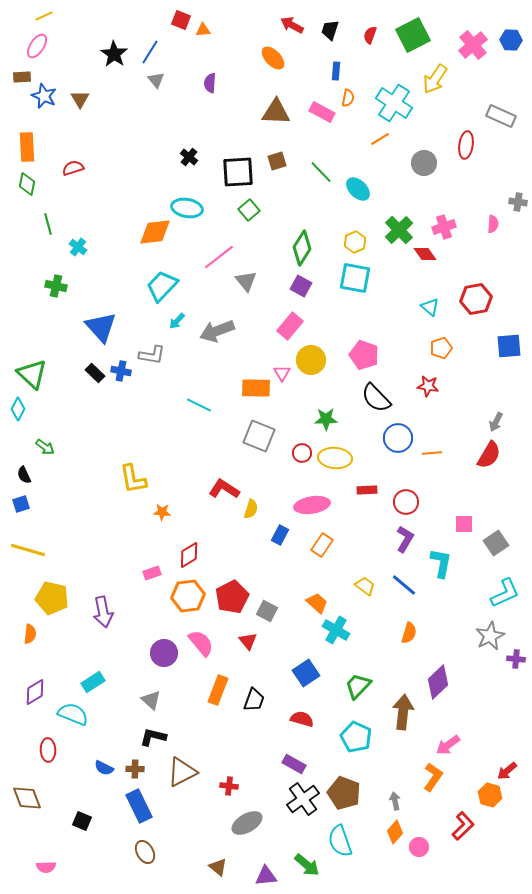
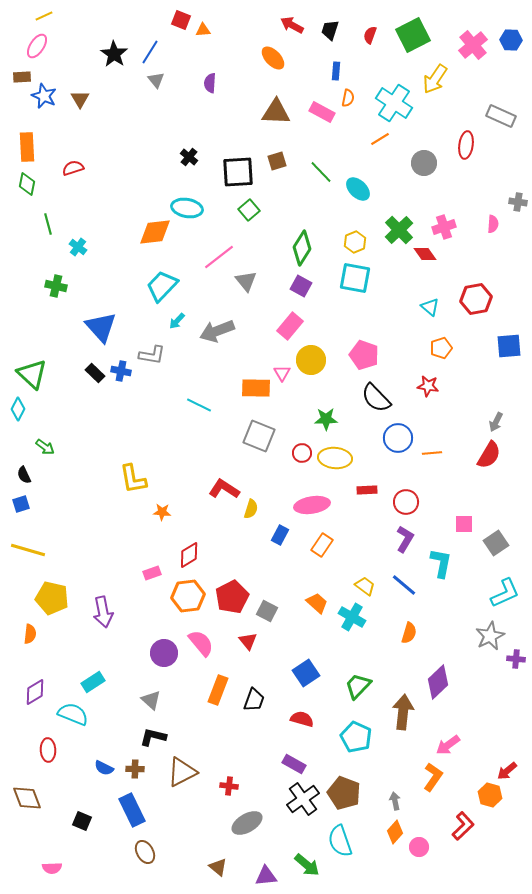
cyan cross at (336, 630): moved 16 px right, 13 px up
blue rectangle at (139, 806): moved 7 px left, 4 px down
pink semicircle at (46, 867): moved 6 px right, 1 px down
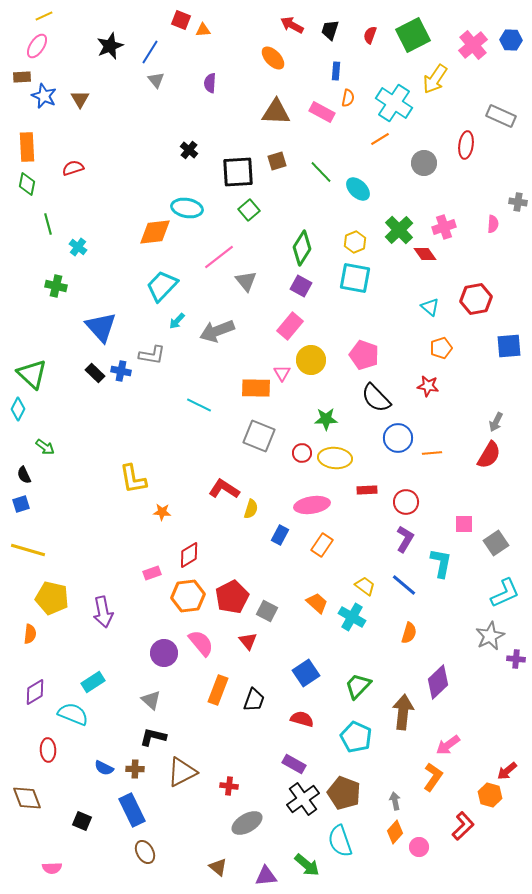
black star at (114, 54): moved 4 px left, 8 px up; rotated 16 degrees clockwise
black cross at (189, 157): moved 7 px up
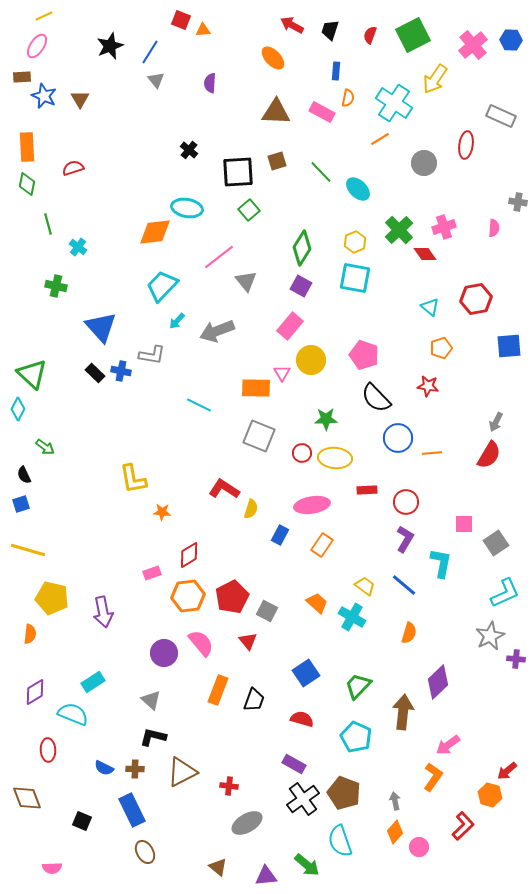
pink semicircle at (493, 224): moved 1 px right, 4 px down
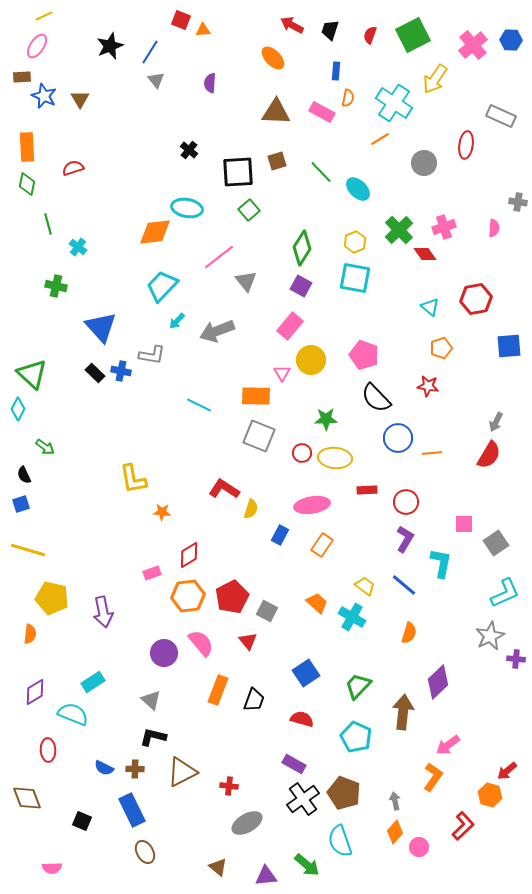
orange rectangle at (256, 388): moved 8 px down
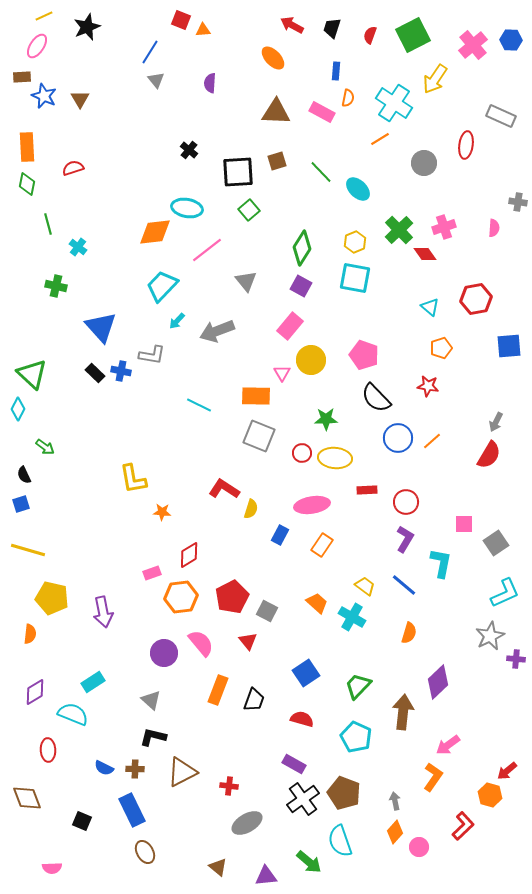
black trapezoid at (330, 30): moved 2 px right, 2 px up
black star at (110, 46): moved 23 px left, 19 px up
pink line at (219, 257): moved 12 px left, 7 px up
orange line at (432, 453): moved 12 px up; rotated 36 degrees counterclockwise
orange hexagon at (188, 596): moved 7 px left, 1 px down
green arrow at (307, 865): moved 2 px right, 3 px up
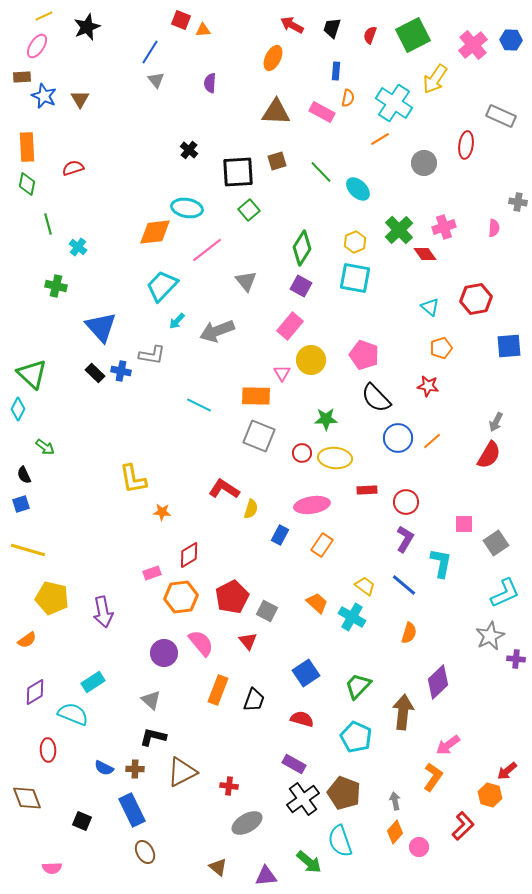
orange ellipse at (273, 58): rotated 70 degrees clockwise
orange semicircle at (30, 634): moved 3 px left, 6 px down; rotated 48 degrees clockwise
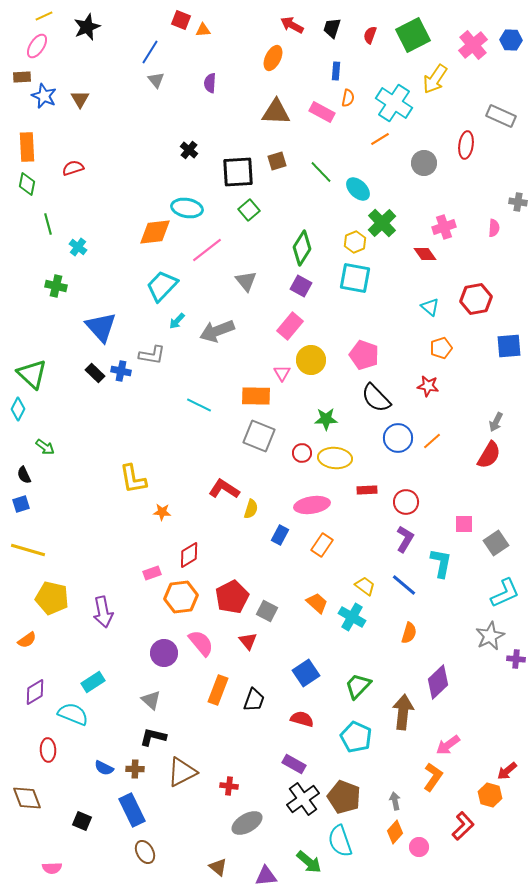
green cross at (399, 230): moved 17 px left, 7 px up
brown pentagon at (344, 793): moved 4 px down
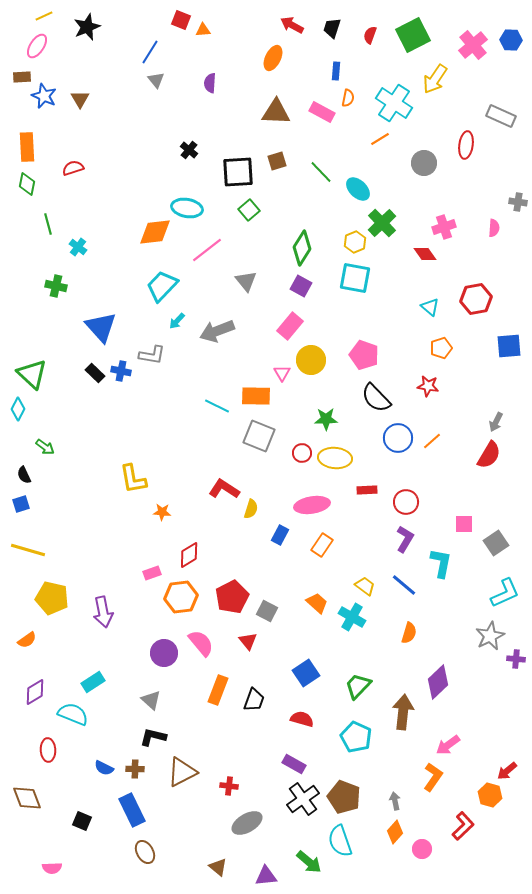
cyan line at (199, 405): moved 18 px right, 1 px down
pink circle at (419, 847): moved 3 px right, 2 px down
